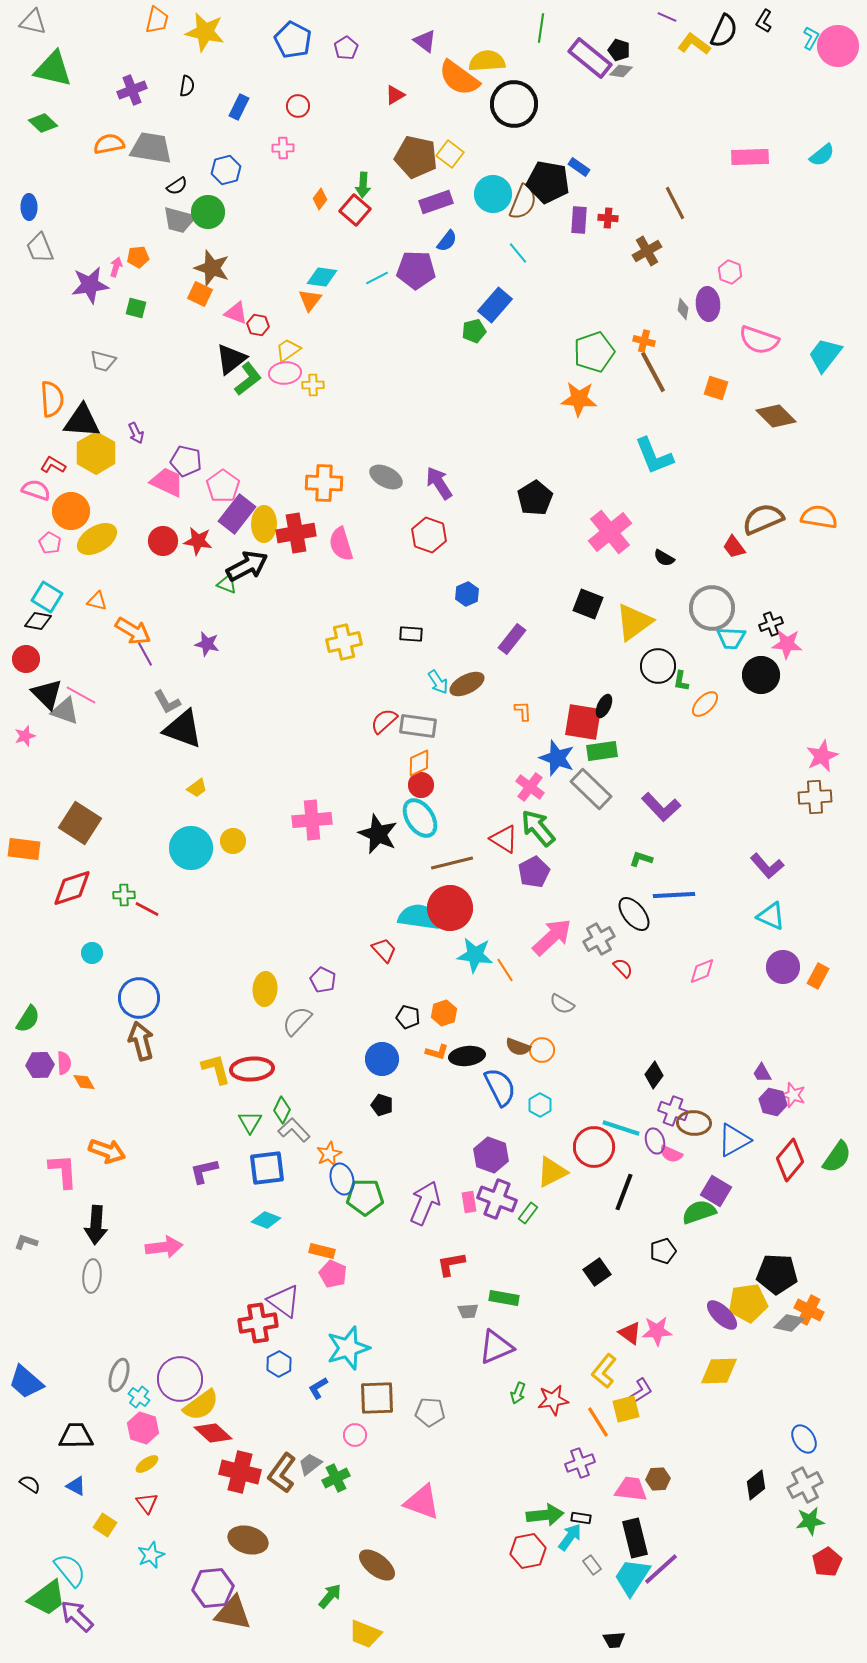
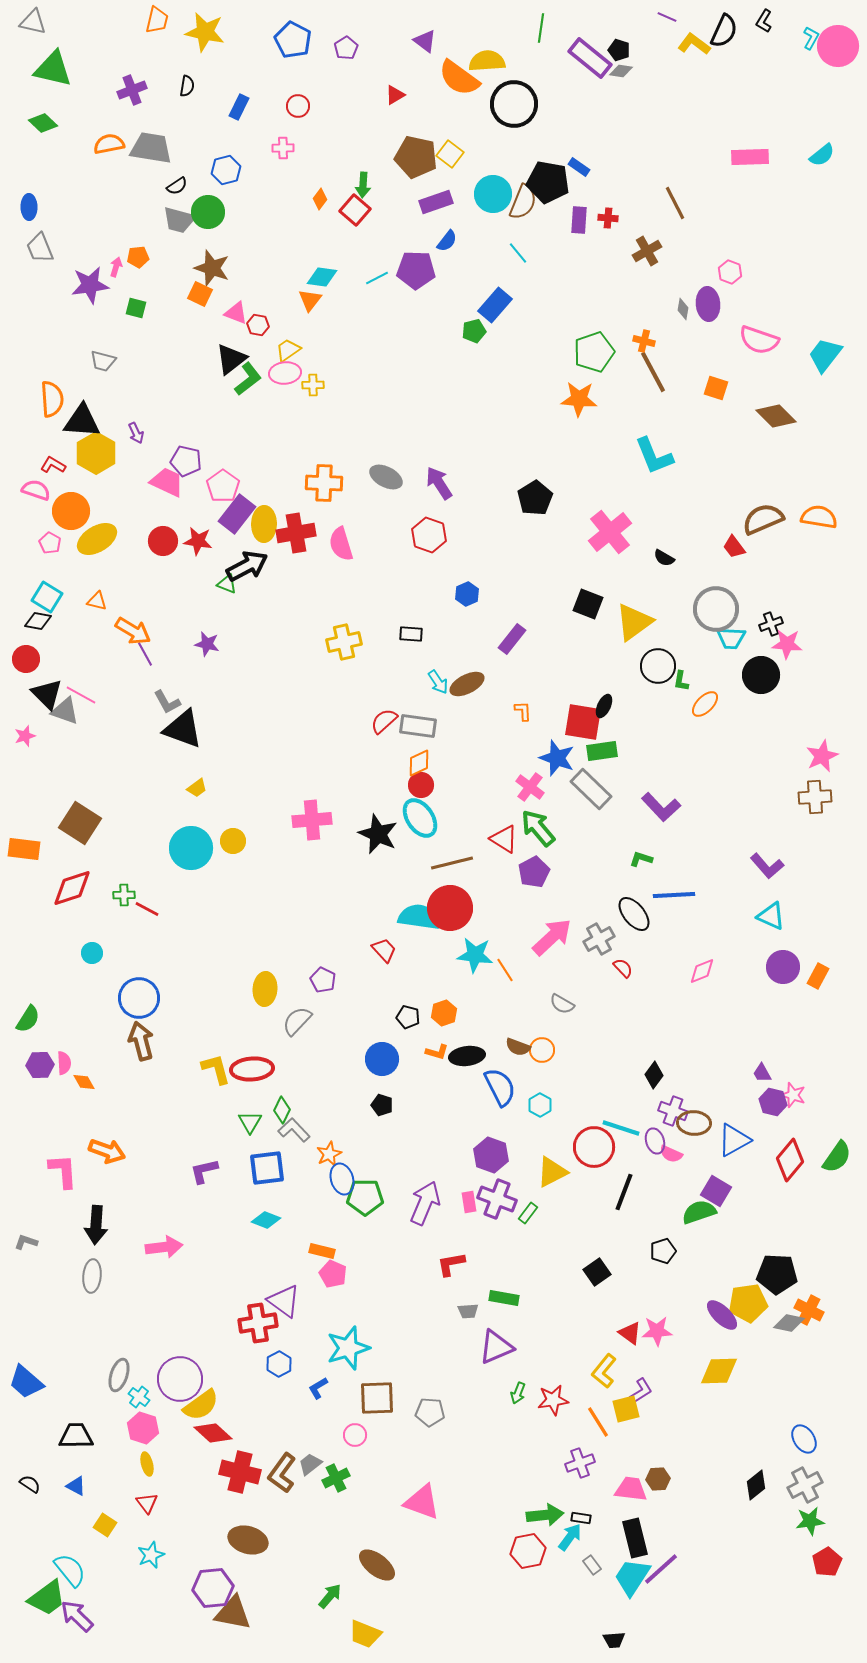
gray circle at (712, 608): moved 4 px right, 1 px down
yellow ellipse at (147, 1464): rotated 70 degrees counterclockwise
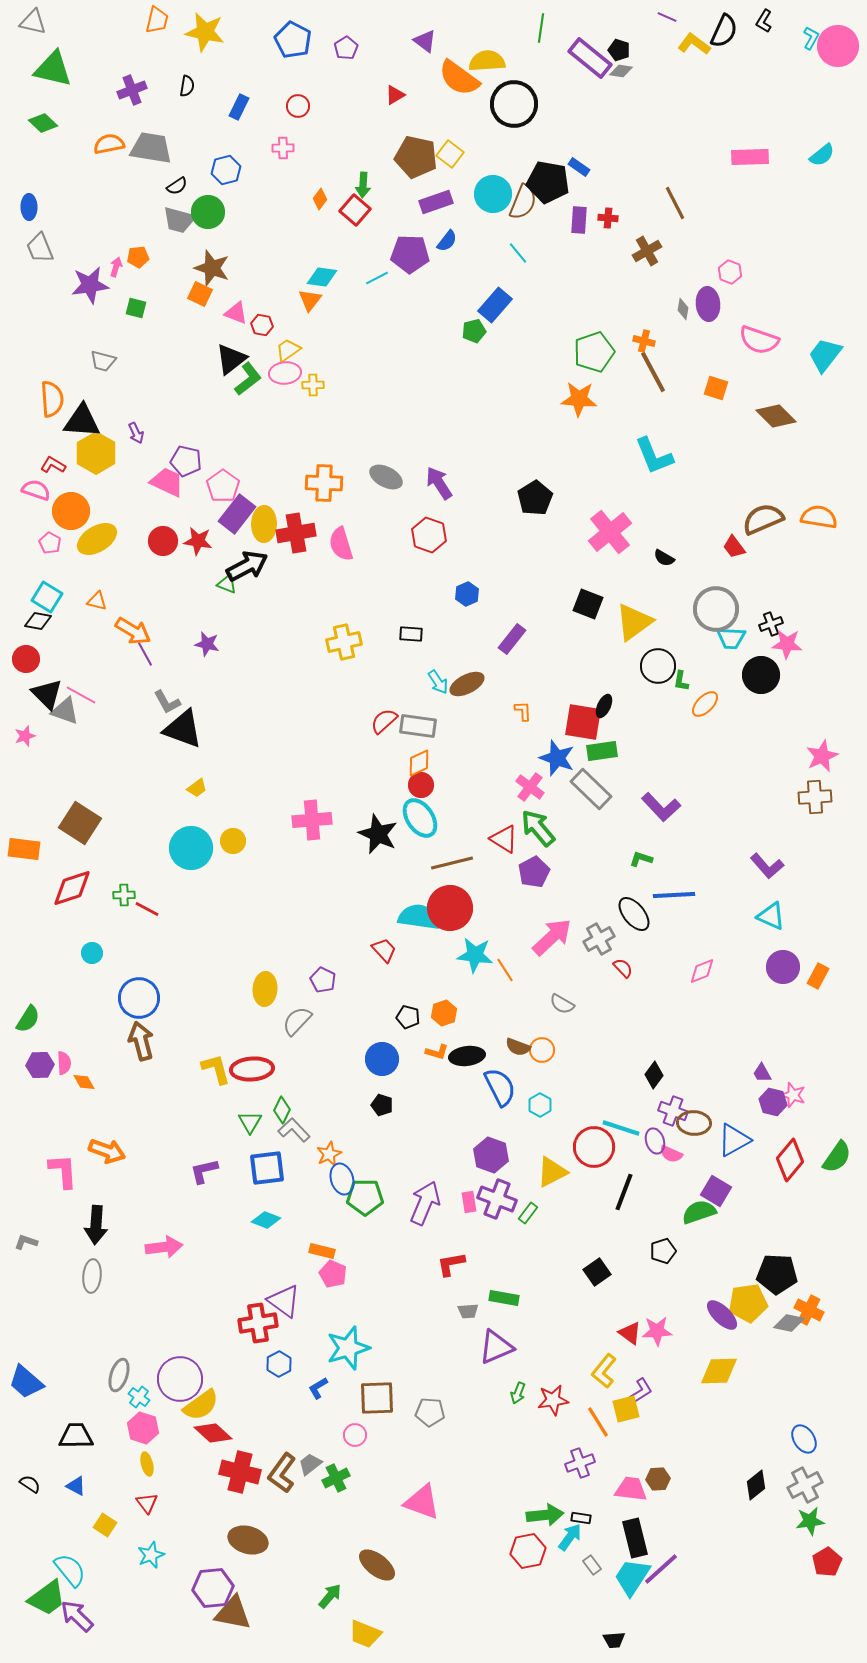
purple pentagon at (416, 270): moved 6 px left, 16 px up
red hexagon at (258, 325): moved 4 px right
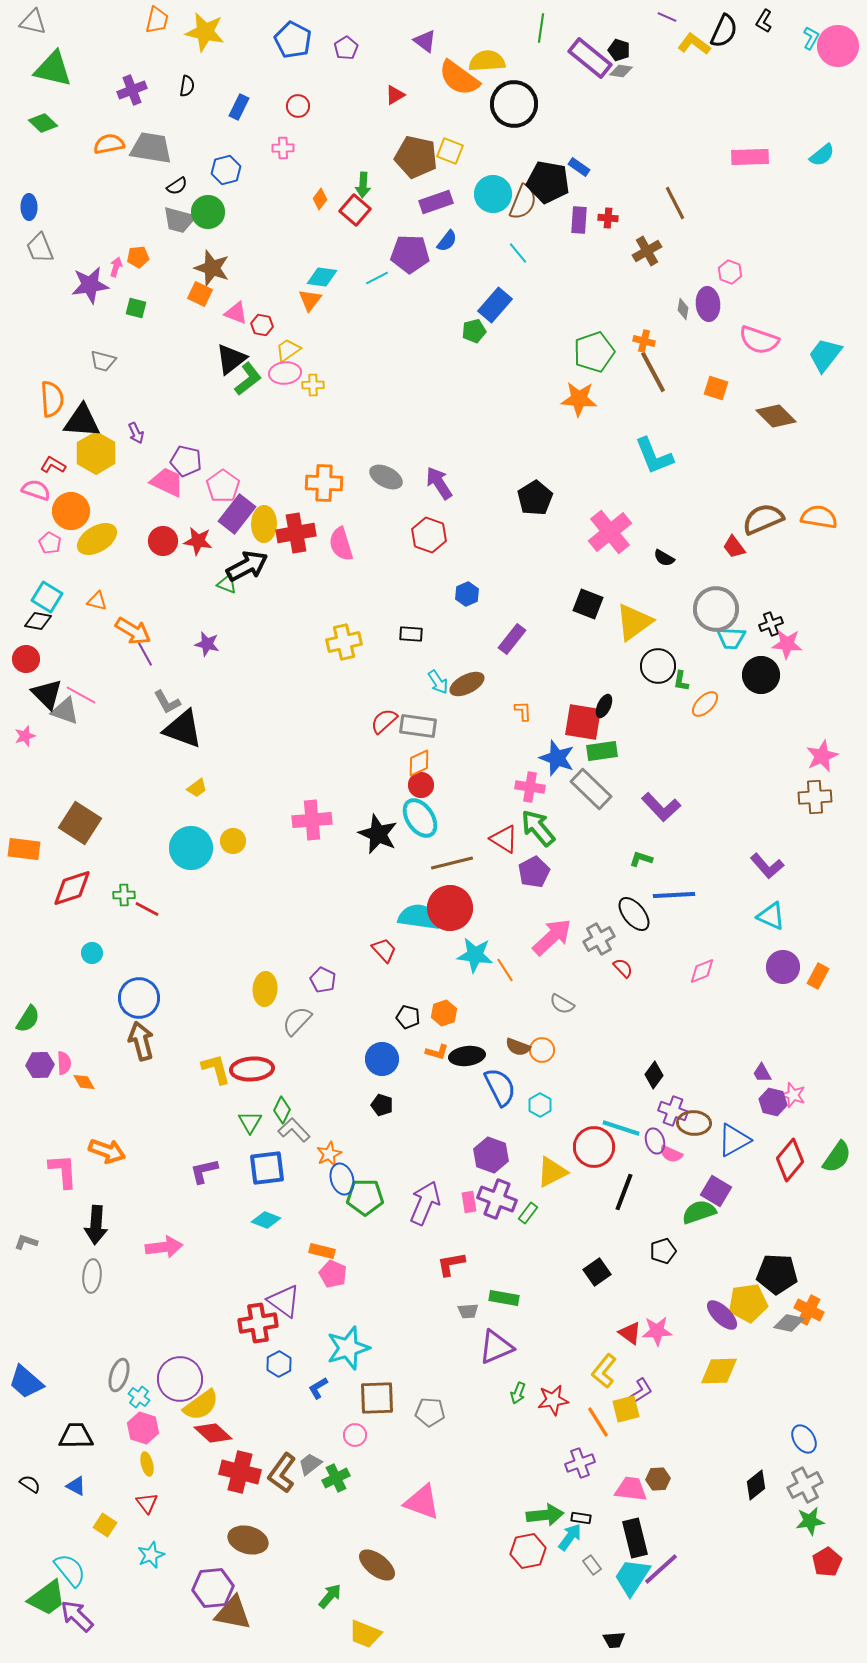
yellow square at (450, 154): moved 3 px up; rotated 16 degrees counterclockwise
pink cross at (530, 787): rotated 28 degrees counterclockwise
